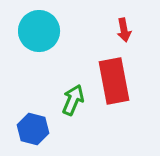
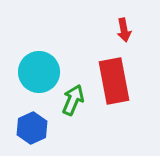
cyan circle: moved 41 px down
blue hexagon: moved 1 px left, 1 px up; rotated 20 degrees clockwise
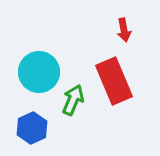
red rectangle: rotated 12 degrees counterclockwise
